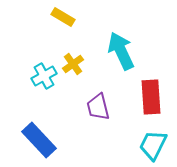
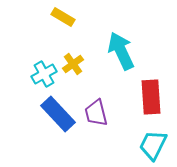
cyan cross: moved 2 px up
purple trapezoid: moved 2 px left, 6 px down
blue rectangle: moved 19 px right, 26 px up
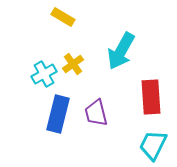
cyan arrow: rotated 126 degrees counterclockwise
blue rectangle: rotated 57 degrees clockwise
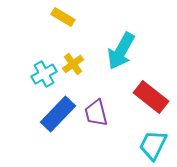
red rectangle: rotated 48 degrees counterclockwise
blue rectangle: rotated 30 degrees clockwise
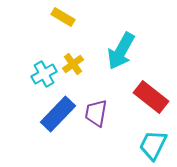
purple trapezoid: rotated 24 degrees clockwise
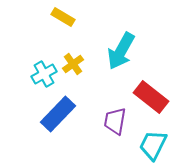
purple trapezoid: moved 19 px right, 8 px down
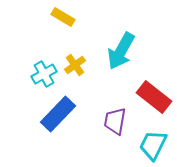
yellow cross: moved 2 px right, 1 px down
red rectangle: moved 3 px right
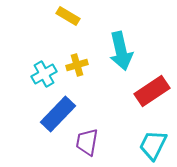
yellow rectangle: moved 5 px right, 1 px up
cyan arrow: rotated 42 degrees counterclockwise
yellow cross: moved 2 px right; rotated 20 degrees clockwise
red rectangle: moved 2 px left, 6 px up; rotated 72 degrees counterclockwise
purple trapezoid: moved 28 px left, 21 px down
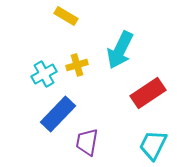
yellow rectangle: moved 2 px left
cyan arrow: moved 1 px left, 1 px up; rotated 39 degrees clockwise
red rectangle: moved 4 px left, 2 px down
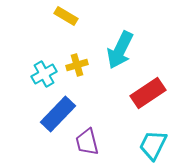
purple trapezoid: rotated 24 degrees counterclockwise
